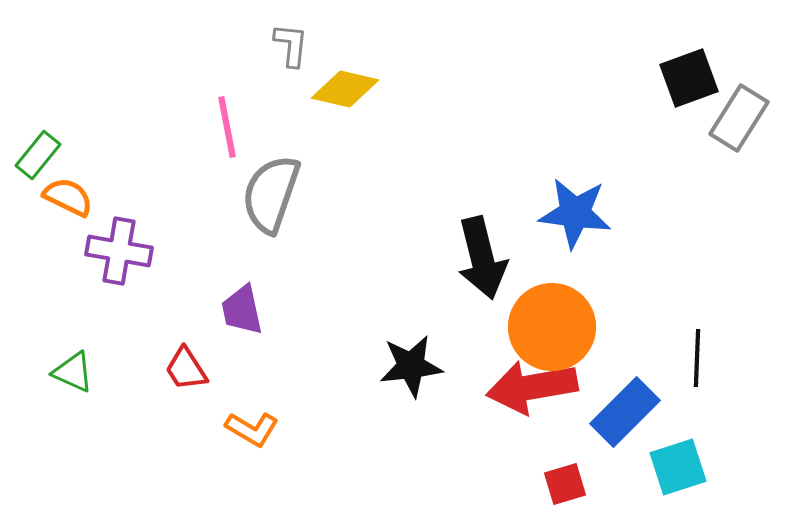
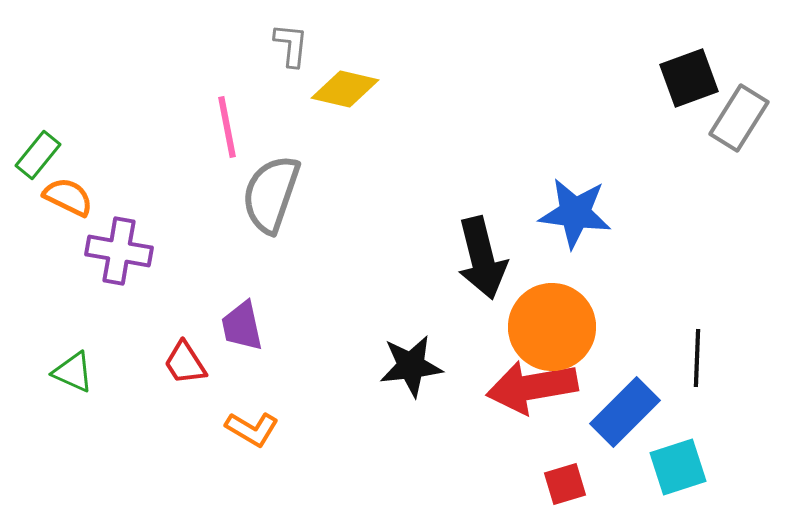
purple trapezoid: moved 16 px down
red trapezoid: moved 1 px left, 6 px up
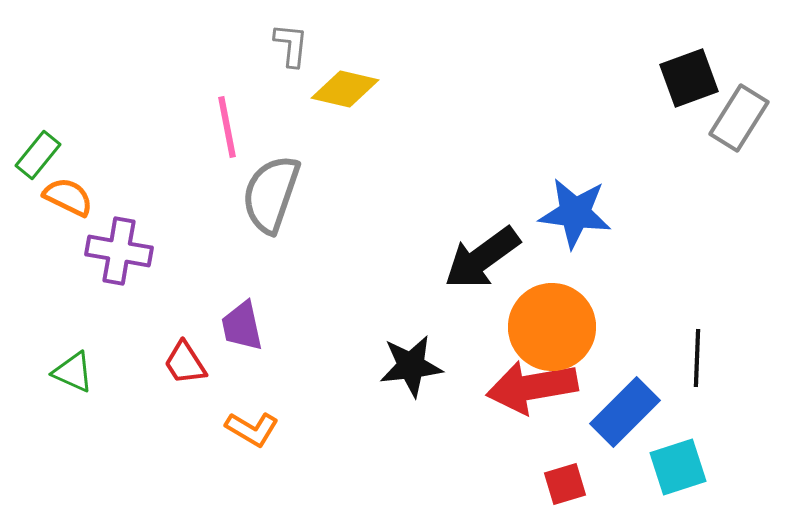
black arrow: rotated 68 degrees clockwise
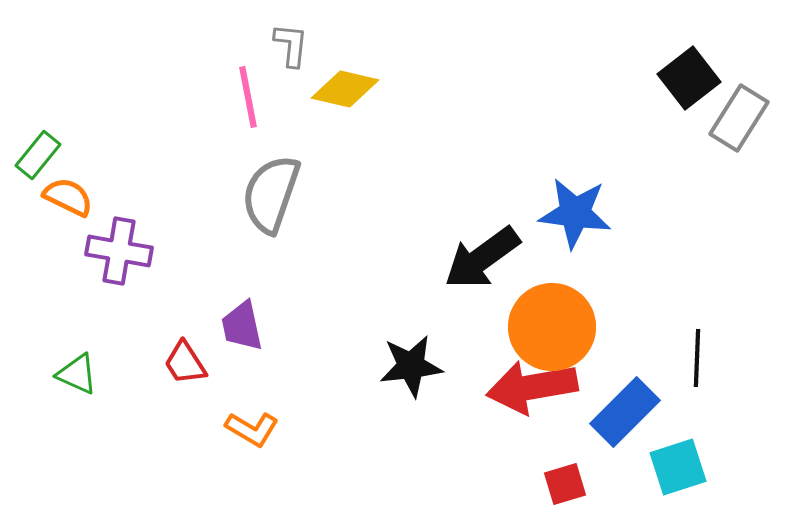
black square: rotated 18 degrees counterclockwise
pink line: moved 21 px right, 30 px up
green triangle: moved 4 px right, 2 px down
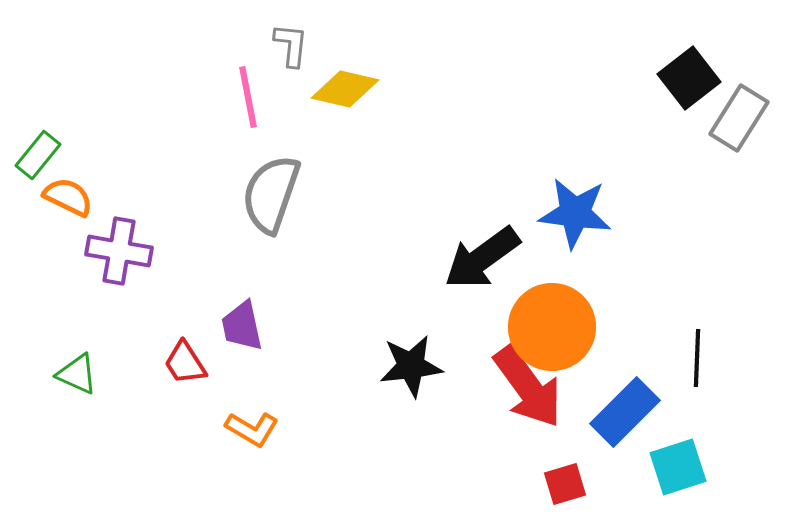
red arrow: moved 4 px left; rotated 116 degrees counterclockwise
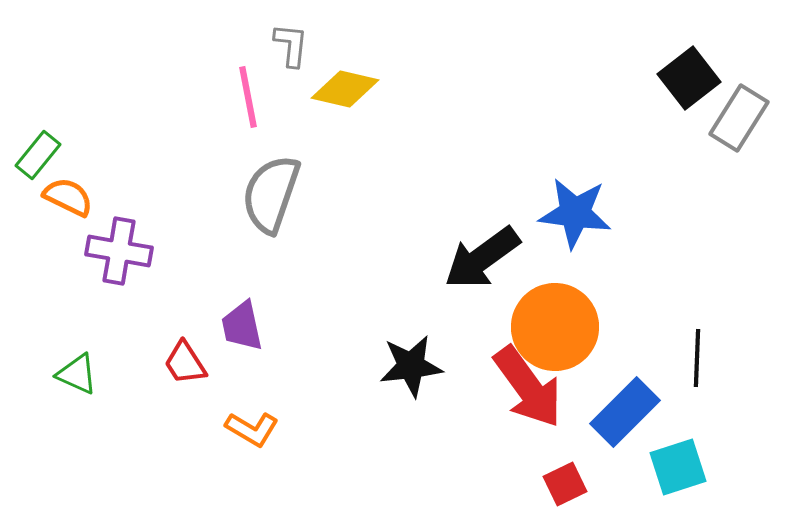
orange circle: moved 3 px right
red square: rotated 9 degrees counterclockwise
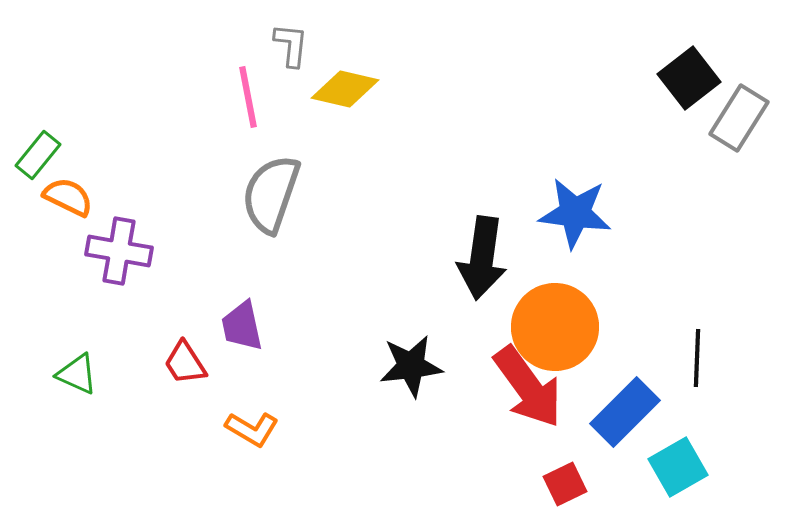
black arrow: rotated 46 degrees counterclockwise
cyan square: rotated 12 degrees counterclockwise
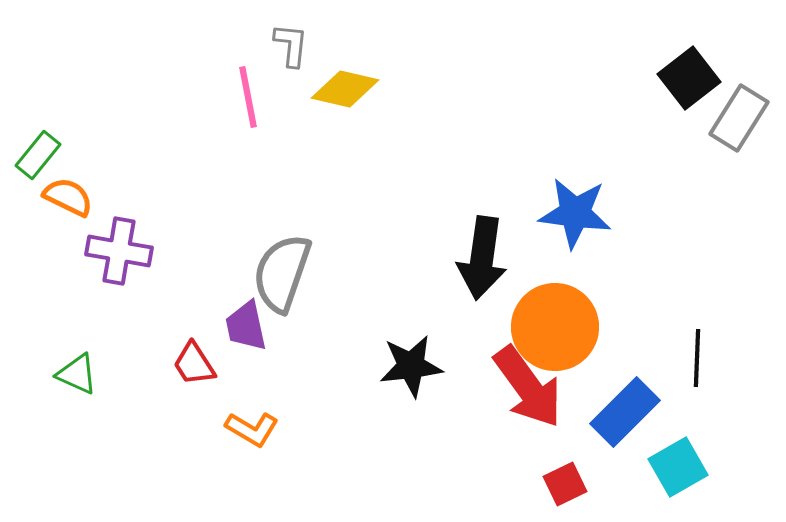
gray semicircle: moved 11 px right, 79 px down
purple trapezoid: moved 4 px right
red trapezoid: moved 9 px right, 1 px down
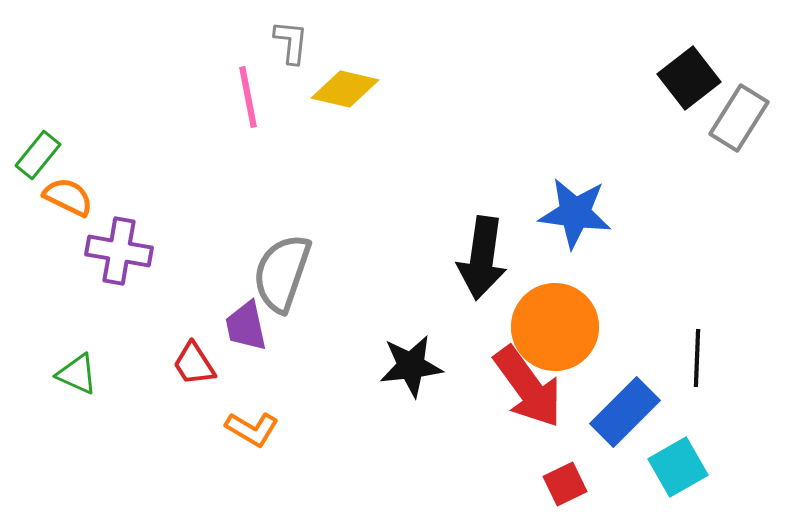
gray L-shape: moved 3 px up
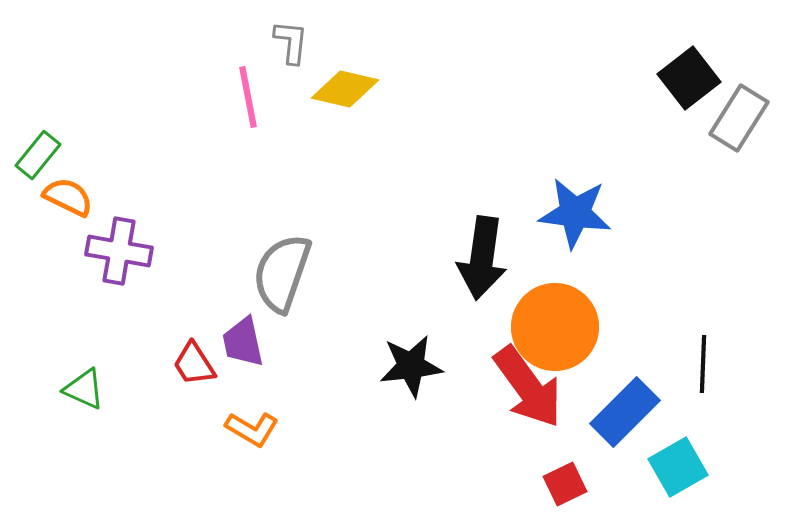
purple trapezoid: moved 3 px left, 16 px down
black line: moved 6 px right, 6 px down
green triangle: moved 7 px right, 15 px down
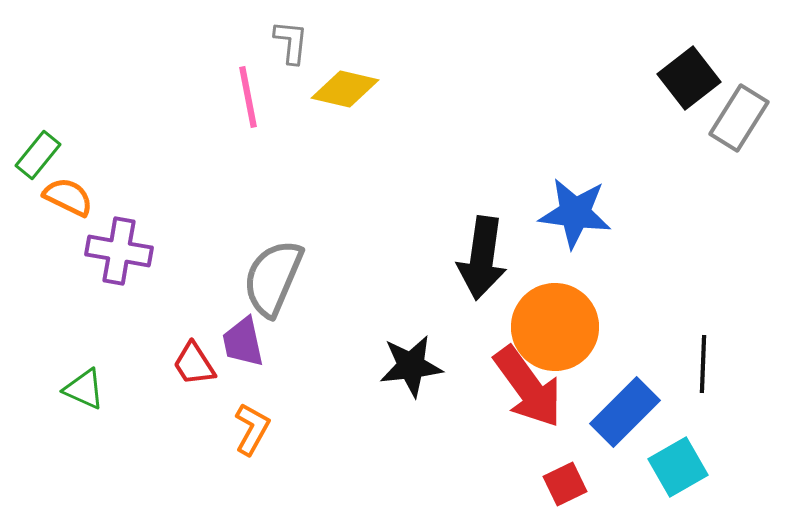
gray semicircle: moved 9 px left, 5 px down; rotated 4 degrees clockwise
orange L-shape: rotated 92 degrees counterclockwise
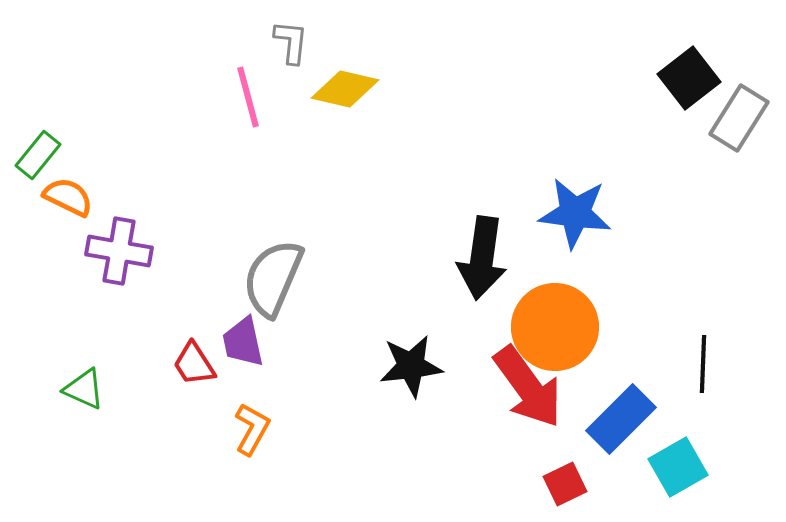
pink line: rotated 4 degrees counterclockwise
blue rectangle: moved 4 px left, 7 px down
